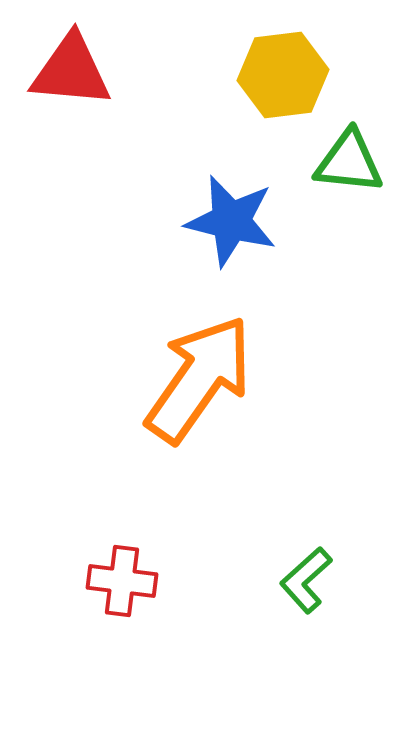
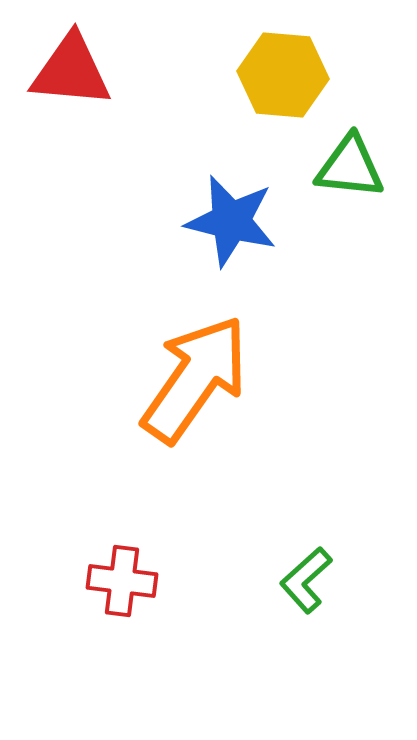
yellow hexagon: rotated 12 degrees clockwise
green triangle: moved 1 px right, 5 px down
orange arrow: moved 4 px left
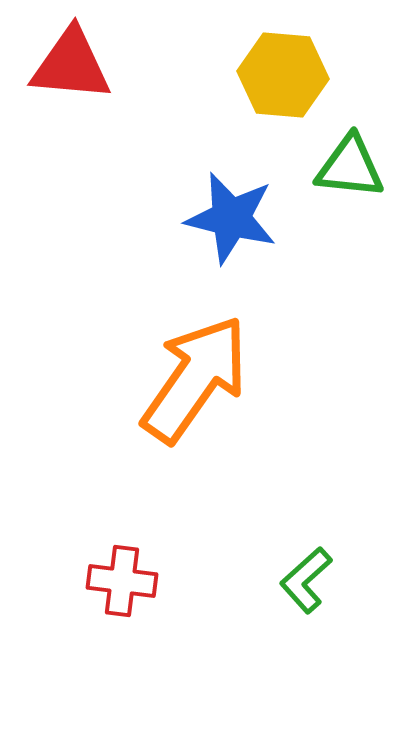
red triangle: moved 6 px up
blue star: moved 3 px up
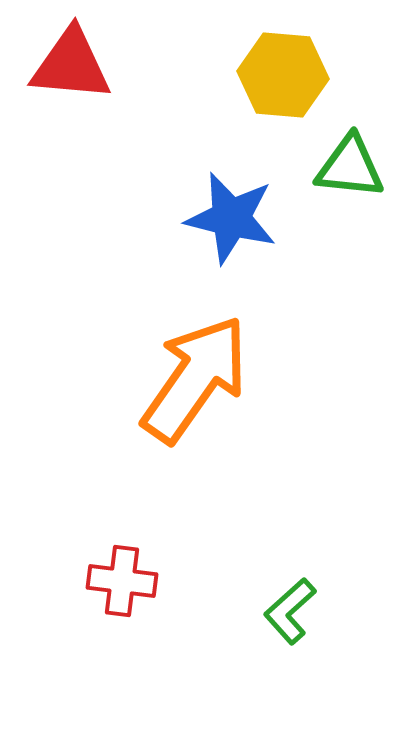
green L-shape: moved 16 px left, 31 px down
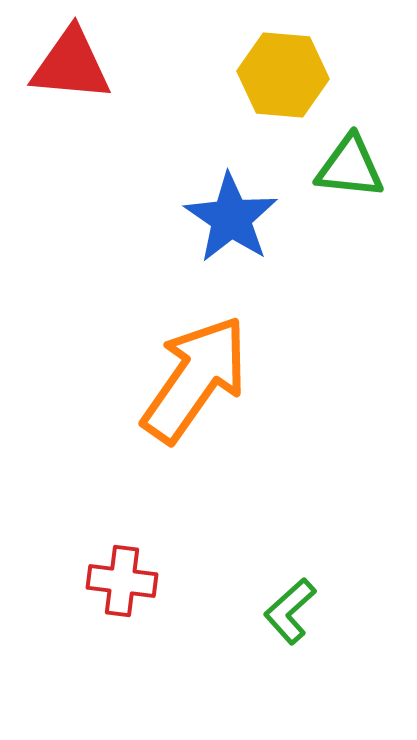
blue star: rotated 20 degrees clockwise
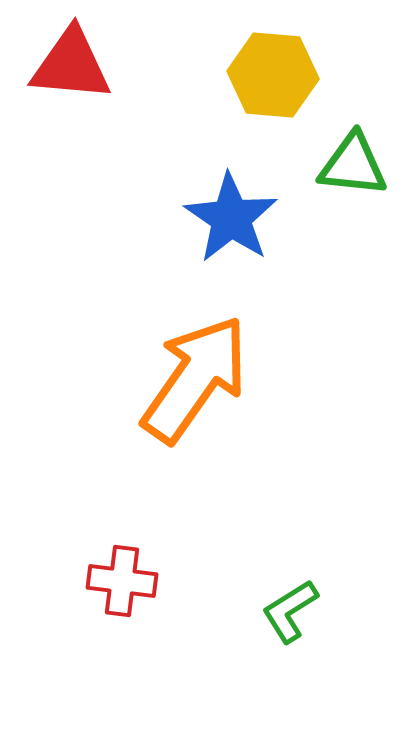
yellow hexagon: moved 10 px left
green triangle: moved 3 px right, 2 px up
green L-shape: rotated 10 degrees clockwise
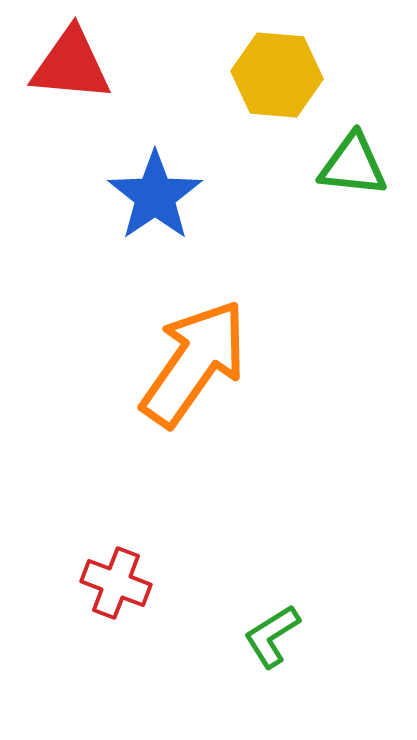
yellow hexagon: moved 4 px right
blue star: moved 76 px left, 22 px up; rotated 4 degrees clockwise
orange arrow: moved 1 px left, 16 px up
red cross: moved 6 px left, 2 px down; rotated 14 degrees clockwise
green L-shape: moved 18 px left, 25 px down
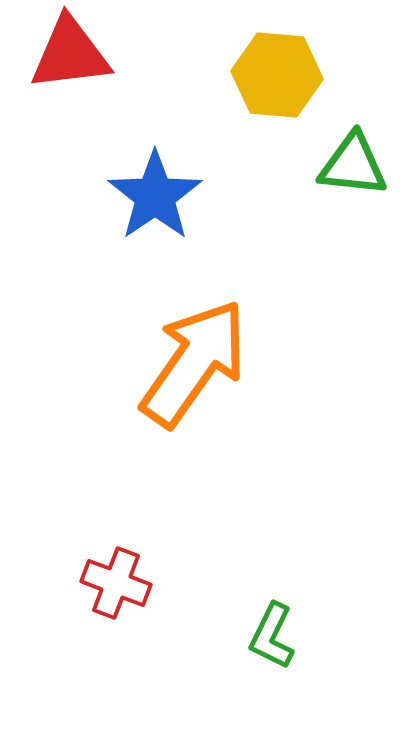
red triangle: moved 1 px left, 11 px up; rotated 12 degrees counterclockwise
green L-shape: rotated 32 degrees counterclockwise
